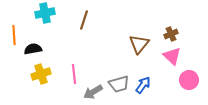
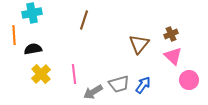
cyan cross: moved 13 px left
pink triangle: moved 1 px right
yellow cross: rotated 24 degrees counterclockwise
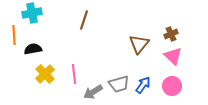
yellow cross: moved 4 px right
pink circle: moved 17 px left, 6 px down
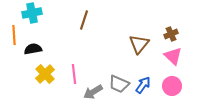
gray trapezoid: rotated 40 degrees clockwise
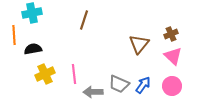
yellow cross: rotated 18 degrees clockwise
gray arrow: rotated 30 degrees clockwise
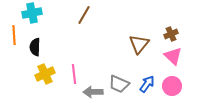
brown line: moved 5 px up; rotated 12 degrees clockwise
black semicircle: moved 2 px right, 2 px up; rotated 78 degrees counterclockwise
blue arrow: moved 4 px right, 1 px up
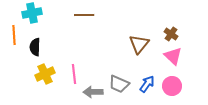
brown line: rotated 60 degrees clockwise
brown cross: rotated 32 degrees counterclockwise
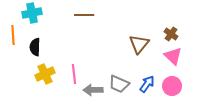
orange line: moved 1 px left
gray arrow: moved 2 px up
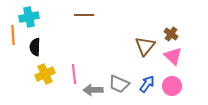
cyan cross: moved 3 px left, 4 px down
brown triangle: moved 6 px right, 2 px down
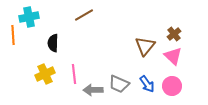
brown line: rotated 30 degrees counterclockwise
brown cross: moved 3 px right; rotated 16 degrees clockwise
black semicircle: moved 18 px right, 4 px up
blue arrow: rotated 108 degrees clockwise
